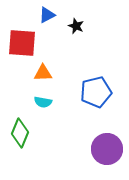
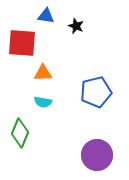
blue triangle: moved 1 px left, 1 px down; rotated 36 degrees clockwise
purple circle: moved 10 px left, 6 px down
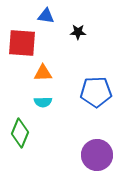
black star: moved 2 px right, 6 px down; rotated 21 degrees counterclockwise
blue pentagon: rotated 12 degrees clockwise
cyan semicircle: rotated 12 degrees counterclockwise
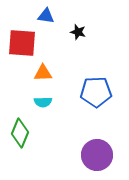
black star: rotated 14 degrees clockwise
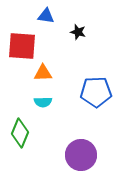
red square: moved 3 px down
purple circle: moved 16 px left
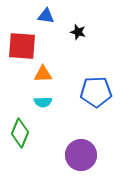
orange triangle: moved 1 px down
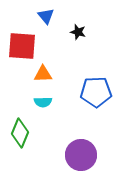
blue triangle: rotated 42 degrees clockwise
